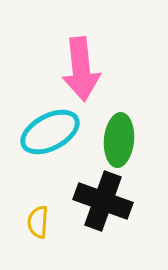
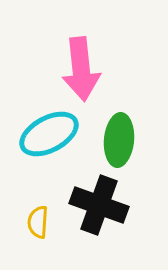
cyan ellipse: moved 1 px left, 2 px down
black cross: moved 4 px left, 4 px down
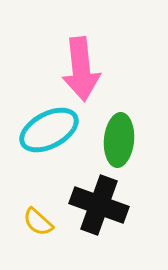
cyan ellipse: moved 4 px up
yellow semicircle: rotated 52 degrees counterclockwise
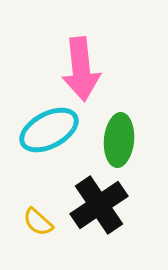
black cross: rotated 36 degrees clockwise
